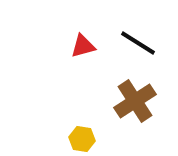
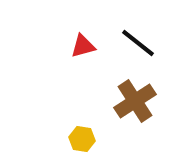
black line: rotated 6 degrees clockwise
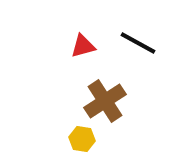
black line: rotated 9 degrees counterclockwise
brown cross: moved 30 px left
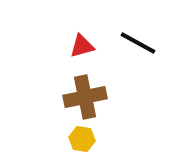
red triangle: moved 1 px left
brown cross: moved 20 px left, 4 px up; rotated 21 degrees clockwise
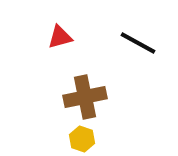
red triangle: moved 22 px left, 9 px up
yellow hexagon: rotated 10 degrees clockwise
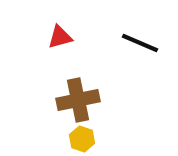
black line: moved 2 px right; rotated 6 degrees counterclockwise
brown cross: moved 7 px left, 3 px down
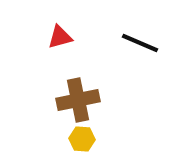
yellow hexagon: rotated 15 degrees counterclockwise
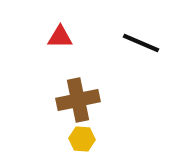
red triangle: rotated 16 degrees clockwise
black line: moved 1 px right
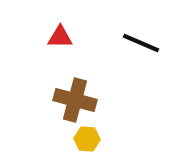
brown cross: moved 3 px left; rotated 27 degrees clockwise
yellow hexagon: moved 5 px right
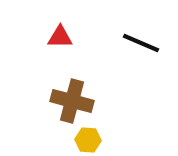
brown cross: moved 3 px left, 1 px down
yellow hexagon: moved 1 px right, 1 px down
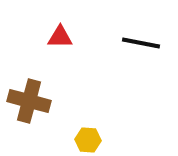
black line: rotated 12 degrees counterclockwise
brown cross: moved 43 px left
